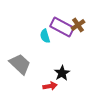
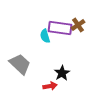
purple rectangle: moved 2 px left, 1 px down; rotated 20 degrees counterclockwise
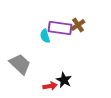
black star: moved 2 px right, 7 px down; rotated 14 degrees counterclockwise
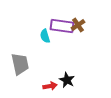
purple rectangle: moved 2 px right, 2 px up
gray trapezoid: rotated 35 degrees clockwise
black star: moved 3 px right
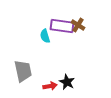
brown cross: rotated 24 degrees counterclockwise
gray trapezoid: moved 3 px right, 7 px down
black star: moved 2 px down
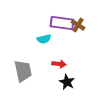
purple rectangle: moved 3 px up
cyan semicircle: moved 1 px left, 3 px down; rotated 88 degrees counterclockwise
red arrow: moved 9 px right, 22 px up; rotated 16 degrees clockwise
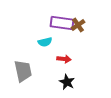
brown cross: rotated 24 degrees clockwise
cyan semicircle: moved 1 px right, 3 px down
red arrow: moved 5 px right, 5 px up
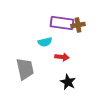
brown cross: rotated 24 degrees clockwise
red arrow: moved 2 px left, 2 px up
gray trapezoid: moved 2 px right, 2 px up
black star: moved 1 px right
